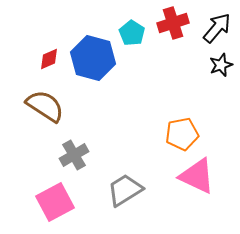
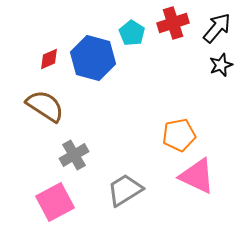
orange pentagon: moved 3 px left, 1 px down
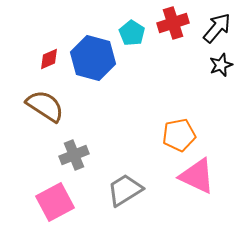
gray cross: rotated 8 degrees clockwise
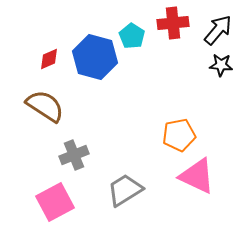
red cross: rotated 12 degrees clockwise
black arrow: moved 1 px right, 2 px down
cyan pentagon: moved 3 px down
blue hexagon: moved 2 px right, 1 px up
black star: rotated 25 degrees clockwise
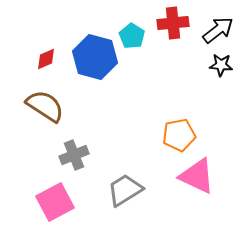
black arrow: rotated 12 degrees clockwise
red diamond: moved 3 px left
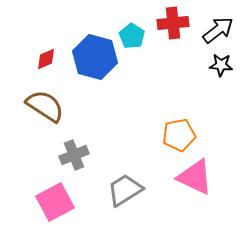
pink triangle: moved 2 px left, 1 px down
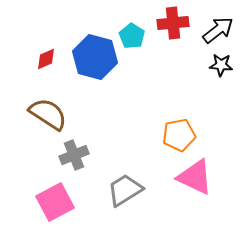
brown semicircle: moved 3 px right, 8 px down
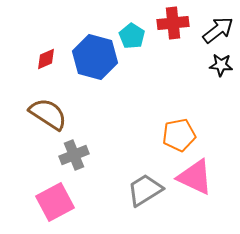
gray trapezoid: moved 20 px right
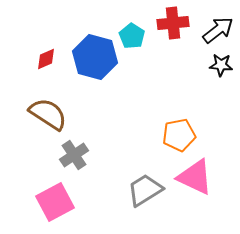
gray cross: rotated 12 degrees counterclockwise
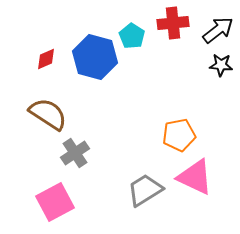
gray cross: moved 1 px right, 2 px up
